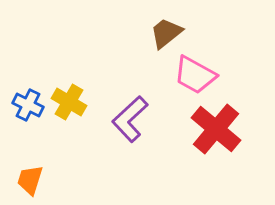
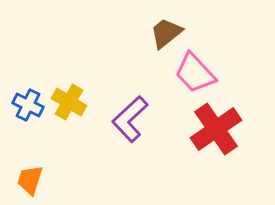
pink trapezoid: moved 2 px up; rotated 18 degrees clockwise
red cross: rotated 15 degrees clockwise
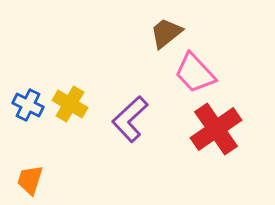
yellow cross: moved 1 px right, 2 px down
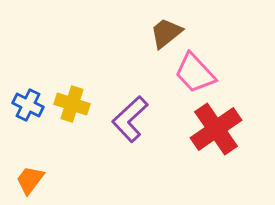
yellow cross: moved 2 px right; rotated 12 degrees counterclockwise
orange trapezoid: rotated 20 degrees clockwise
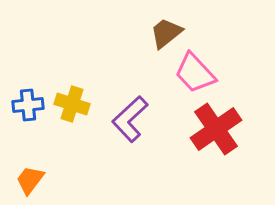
blue cross: rotated 32 degrees counterclockwise
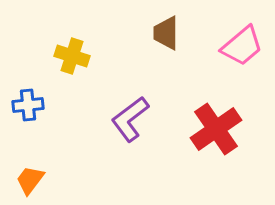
brown trapezoid: rotated 51 degrees counterclockwise
pink trapezoid: moved 47 px right, 27 px up; rotated 87 degrees counterclockwise
yellow cross: moved 48 px up
purple L-shape: rotated 6 degrees clockwise
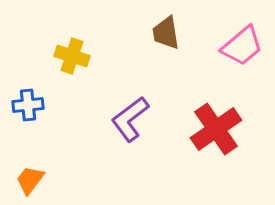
brown trapezoid: rotated 9 degrees counterclockwise
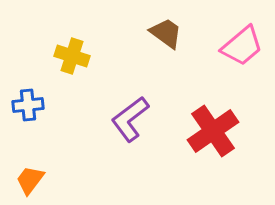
brown trapezoid: rotated 135 degrees clockwise
red cross: moved 3 px left, 2 px down
